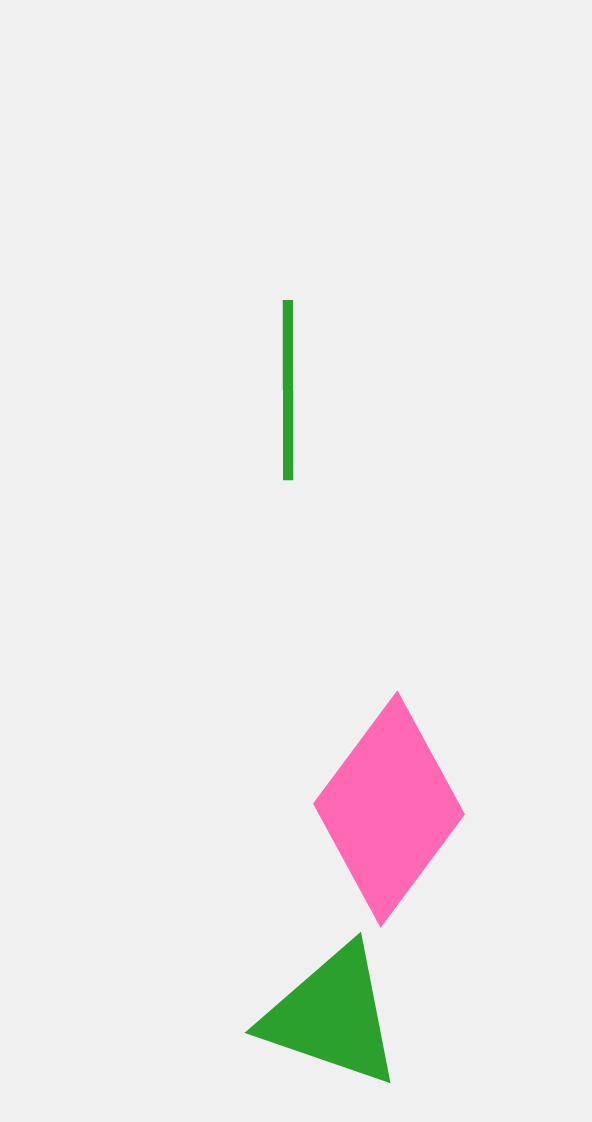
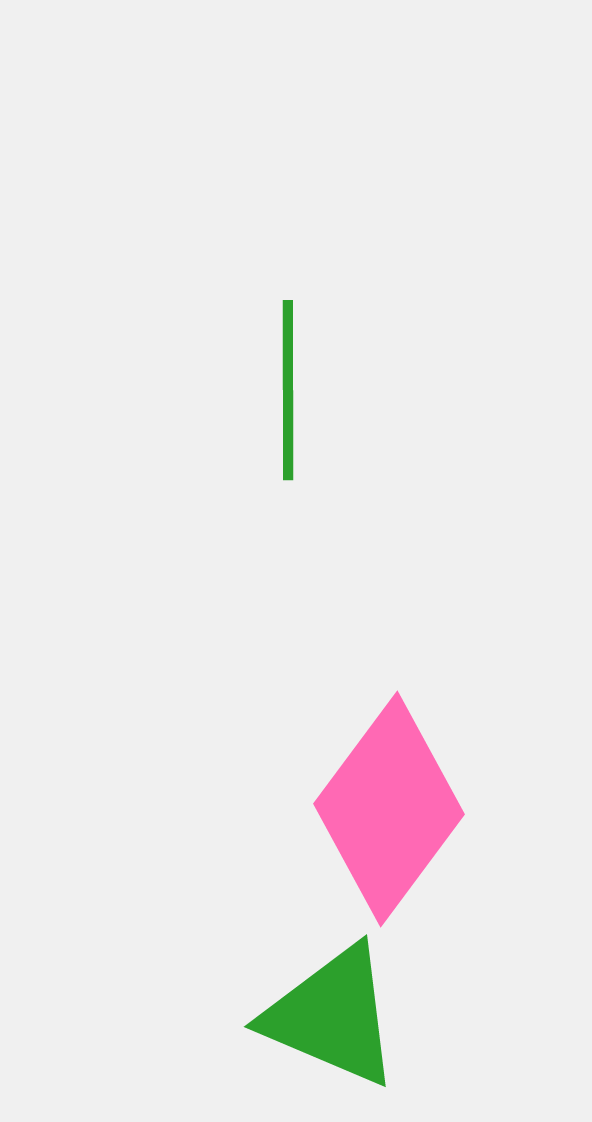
green triangle: rotated 4 degrees clockwise
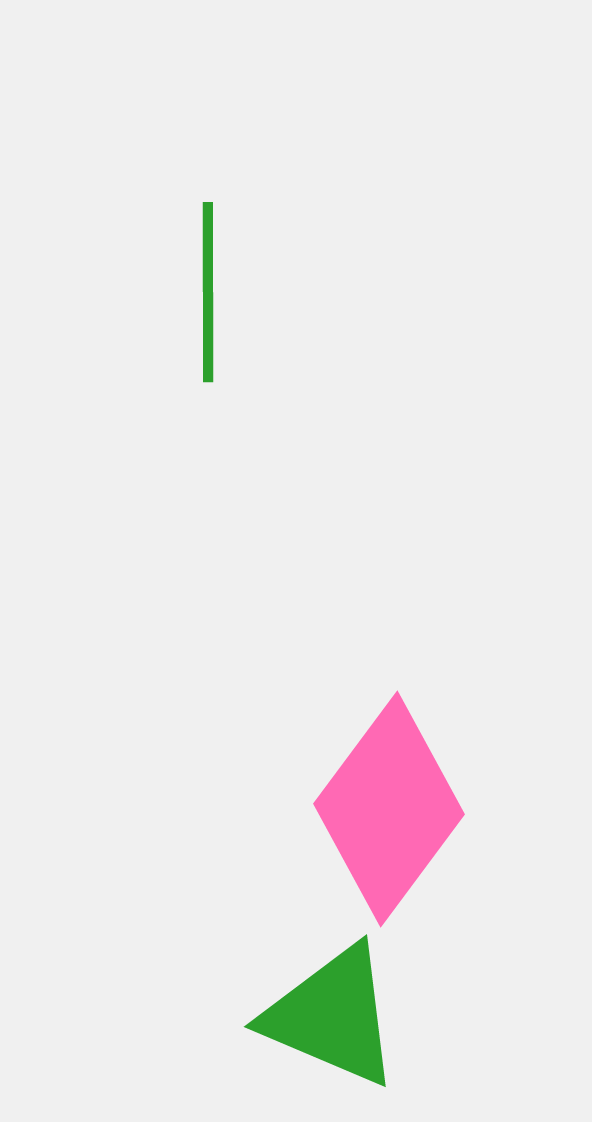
green line: moved 80 px left, 98 px up
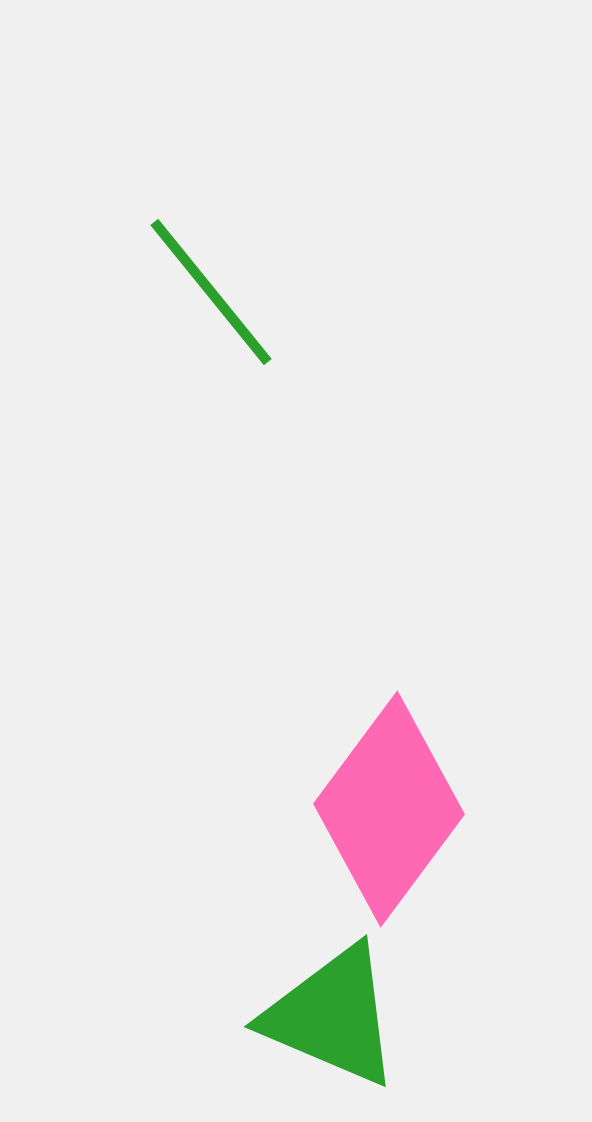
green line: moved 3 px right; rotated 39 degrees counterclockwise
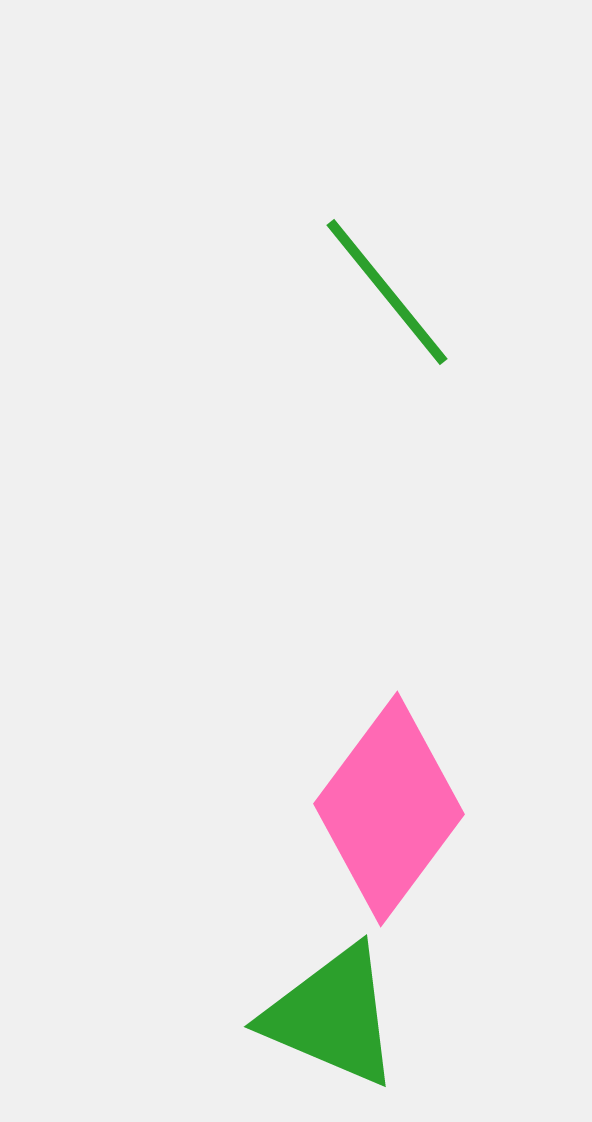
green line: moved 176 px right
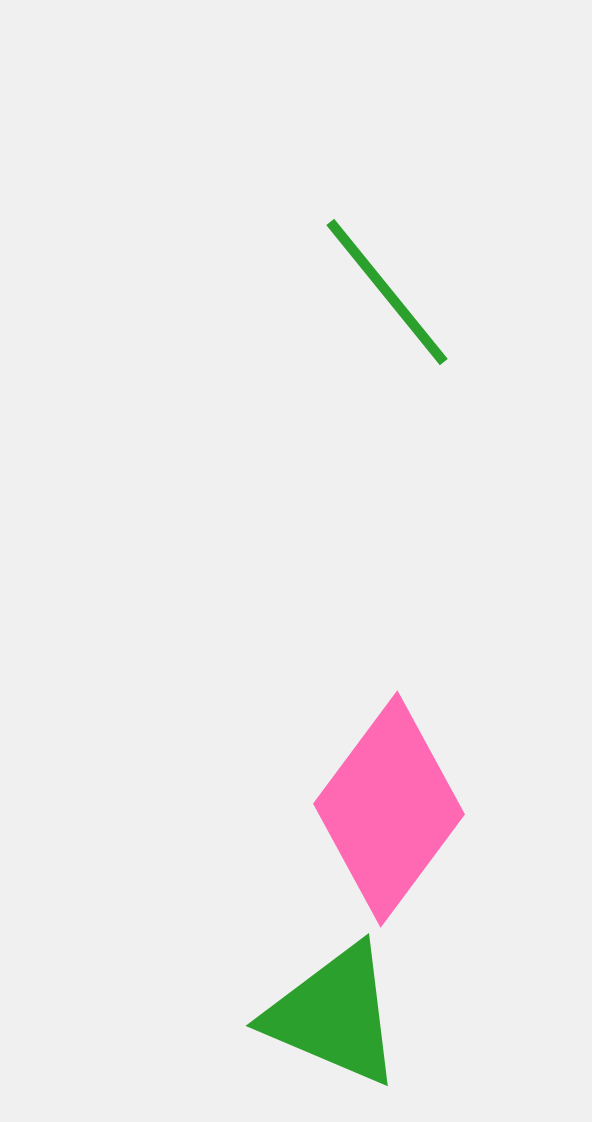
green triangle: moved 2 px right, 1 px up
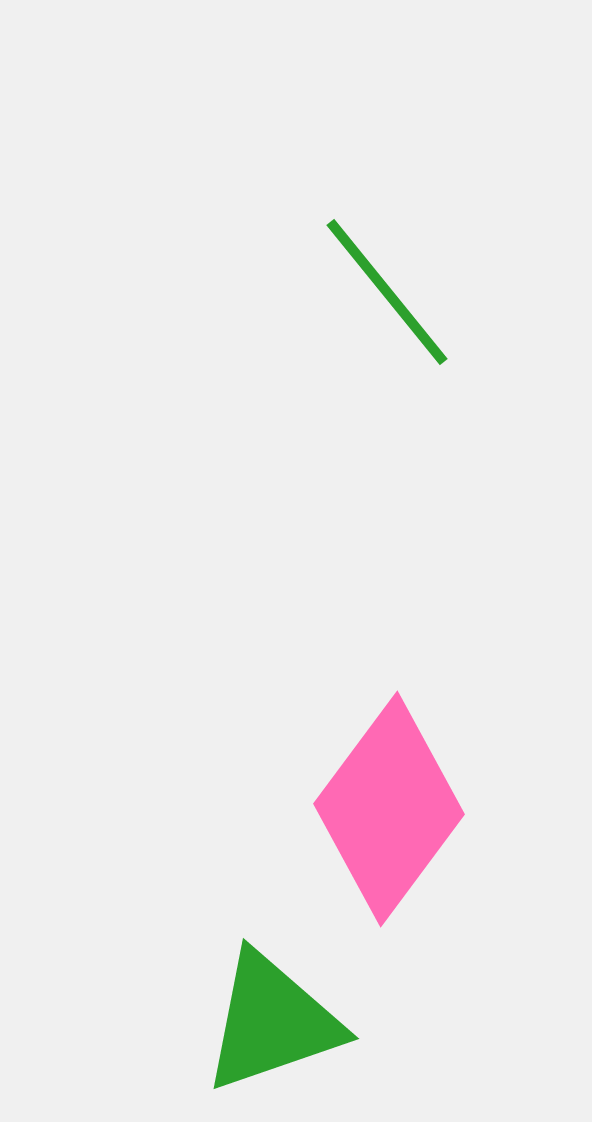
green triangle: moved 62 px left, 7 px down; rotated 42 degrees counterclockwise
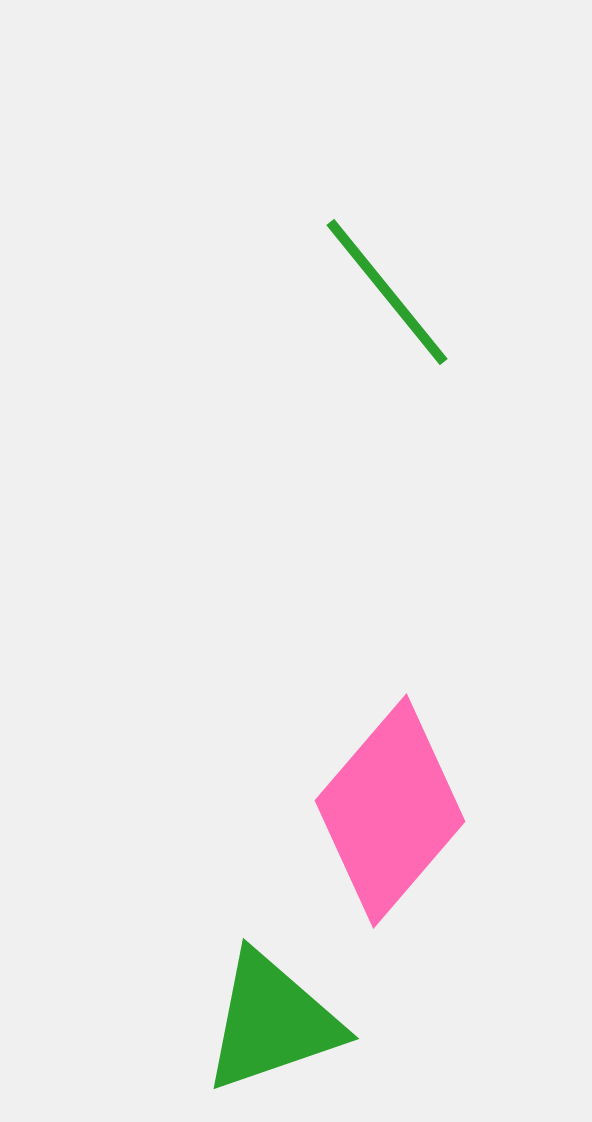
pink diamond: moved 1 px right, 2 px down; rotated 4 degrees clockwise
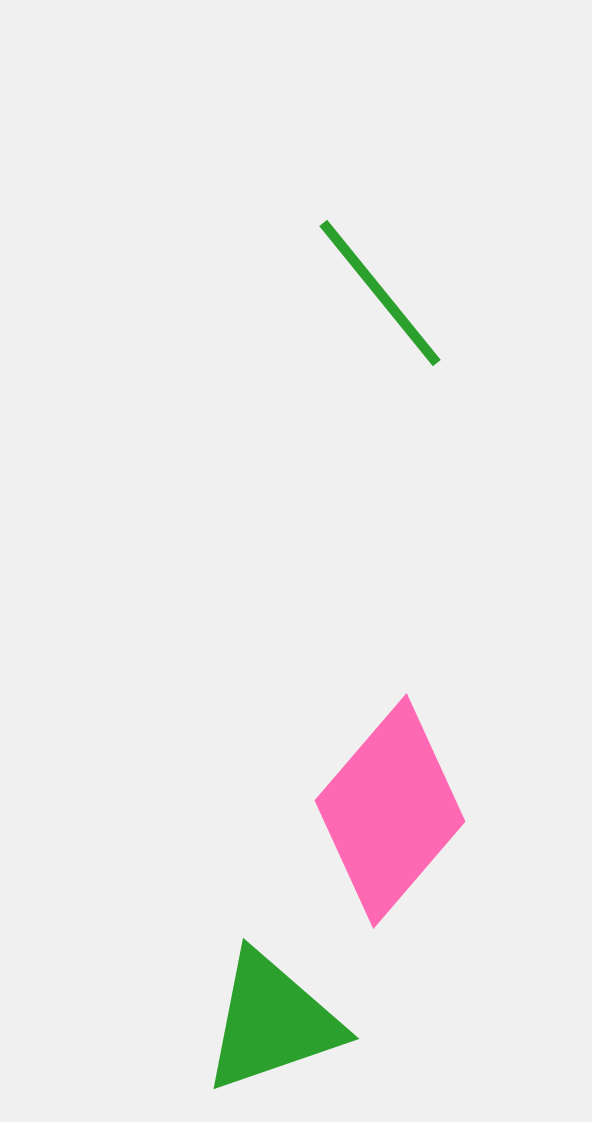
green line: moved 7 px left, 1 px down
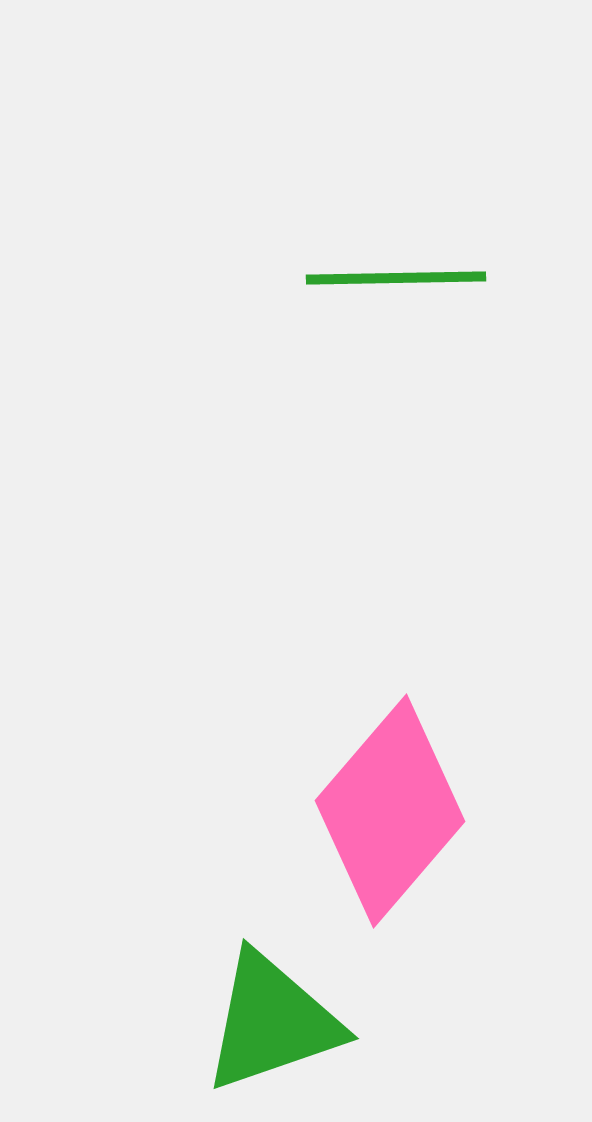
green line: moved 16 px right, 15 px up; rotated 52 degrees counterclockwise
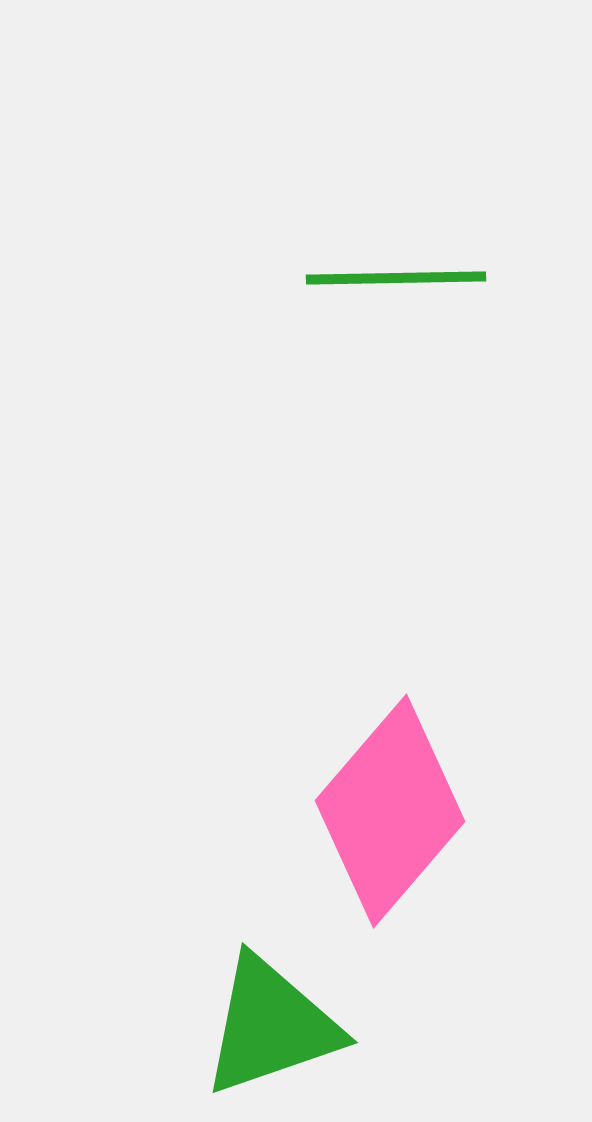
green triangle: moved 1 px left, 4 px down
